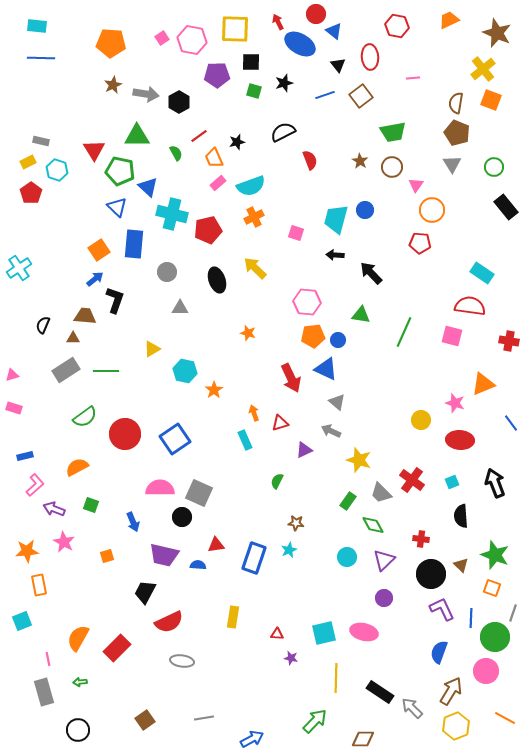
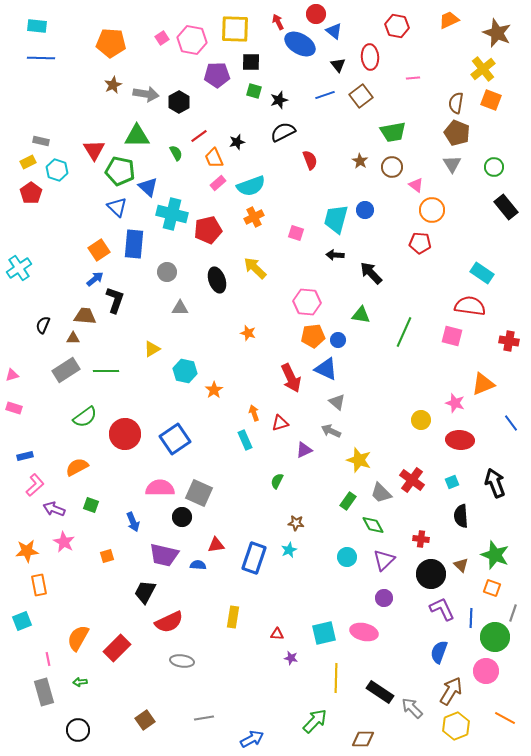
black star at (284, 83): moved 5 px left, 17 px down
pink triangle at (416, 185): rotated 28 degrees counterclockwise
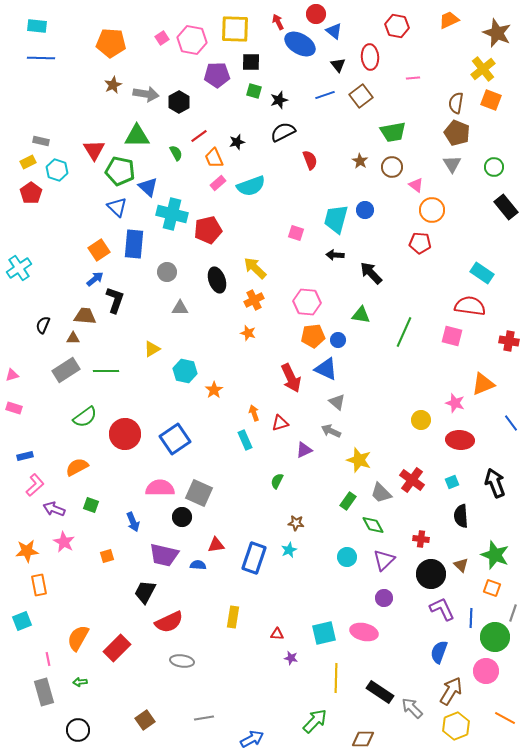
orange cross at (254, 217): moved 83 px down
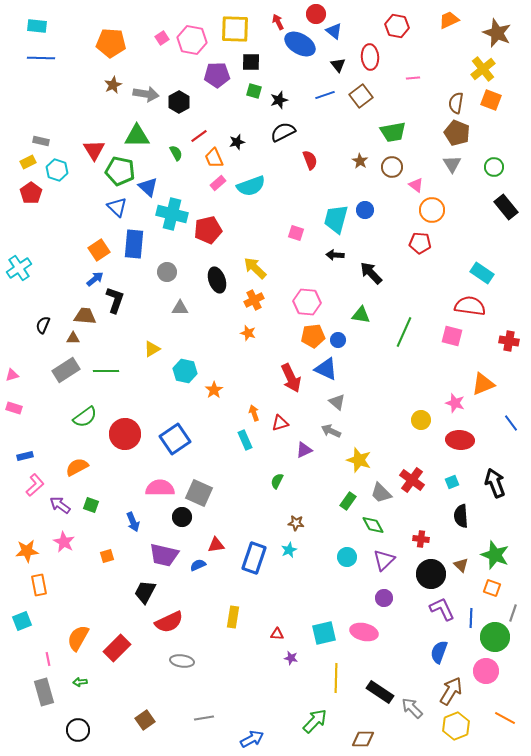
purple arrow at (54, 509): moved 6 px right, 4 px up; rotated 15 degrees clockwise
blue semicircle at (198, 565): rotated 28 degrees counterclockwise
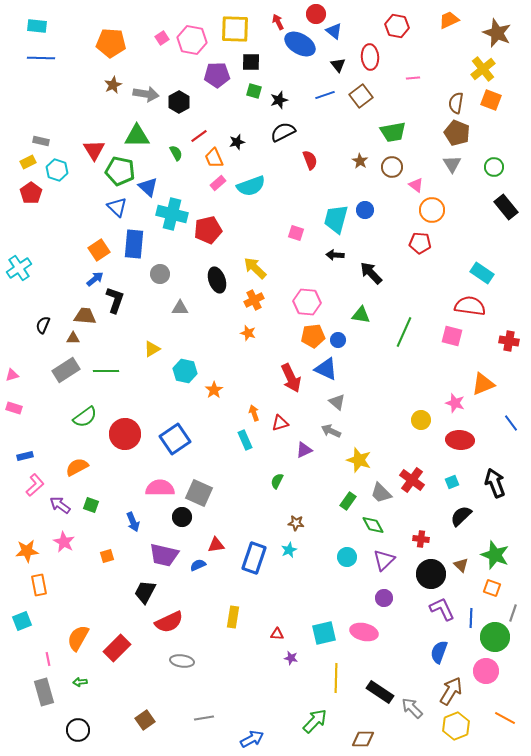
gray circle at (167, 272): moved 7 px left, 2 px down
black semicircle at (461, 516): rotated 50 degrees clockwise
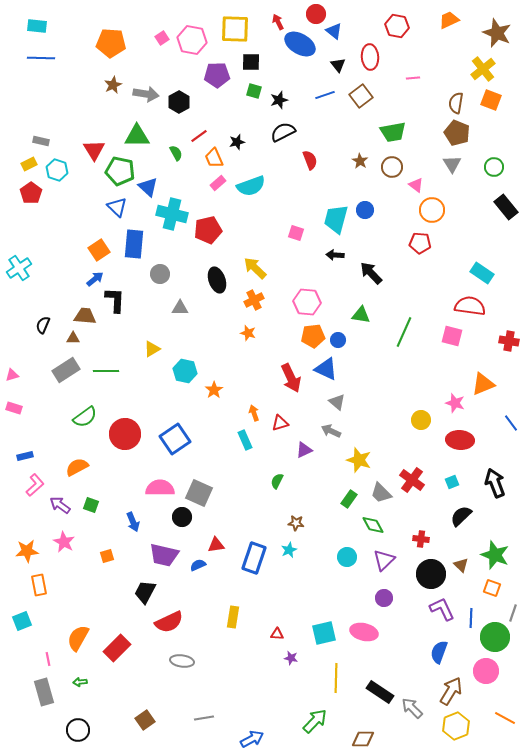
yellow rectangle at (28, 162): moved 1 px right, 2 px down
black L-shape at (115, 300): rotated 16 degrees counterclockwise
green rectangle at (348, 501): moved 1 px right, 2 px up
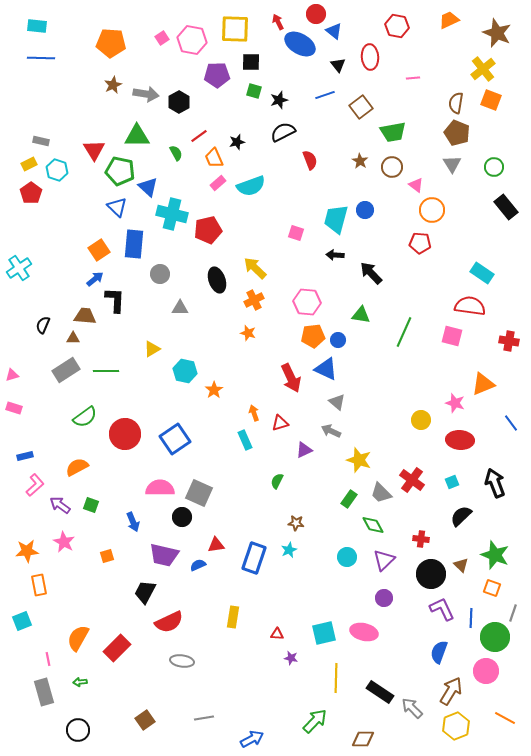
brown square at (361, 96): moved 11 px down
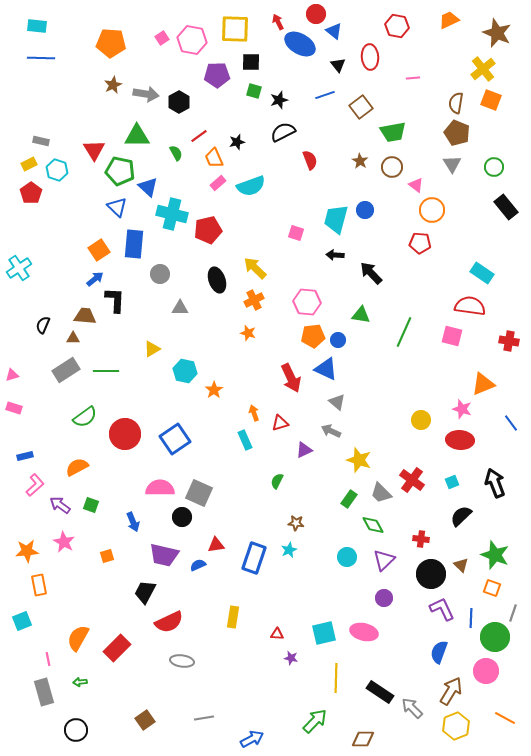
pink star at (455, 403): moved 7 px right, 6 px down
black circle at (78, 730): moved 2 px left
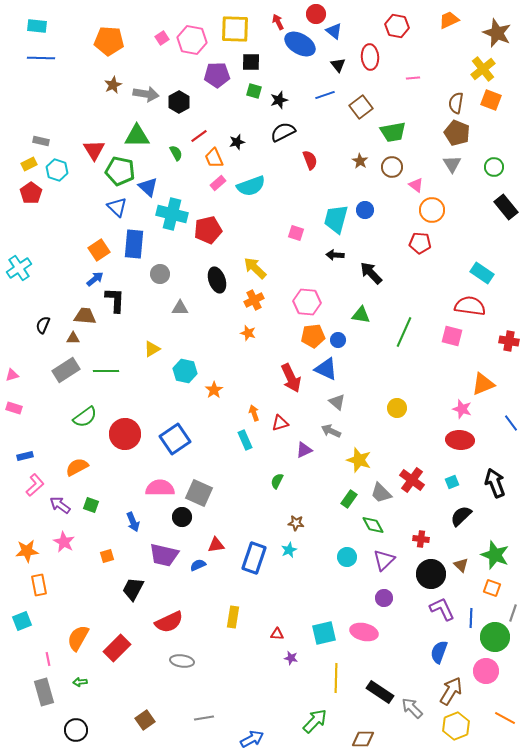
orange pentagon at (111, 43): moved 2 px left, 2 px up
yellow circle at (421, 420): moved 24 px left, 12 px up
black trapezoid at (145, 592): moved 12 px left, 3 px up
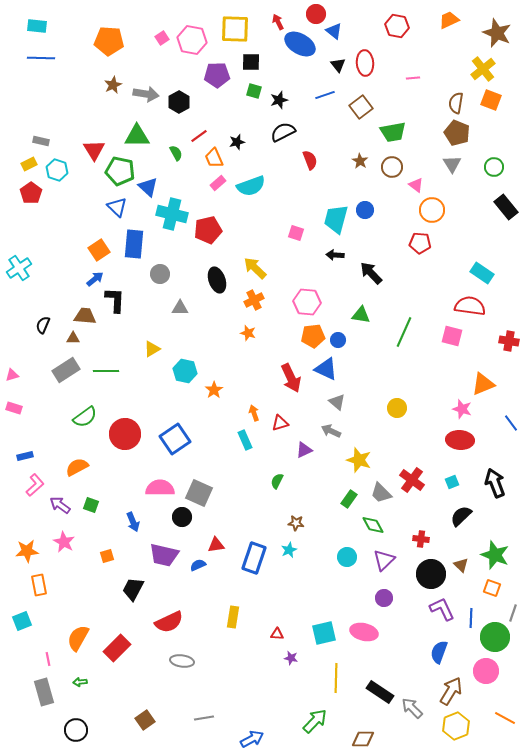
red ellipse at (370, 57): moved 5 px left, 6 px down
